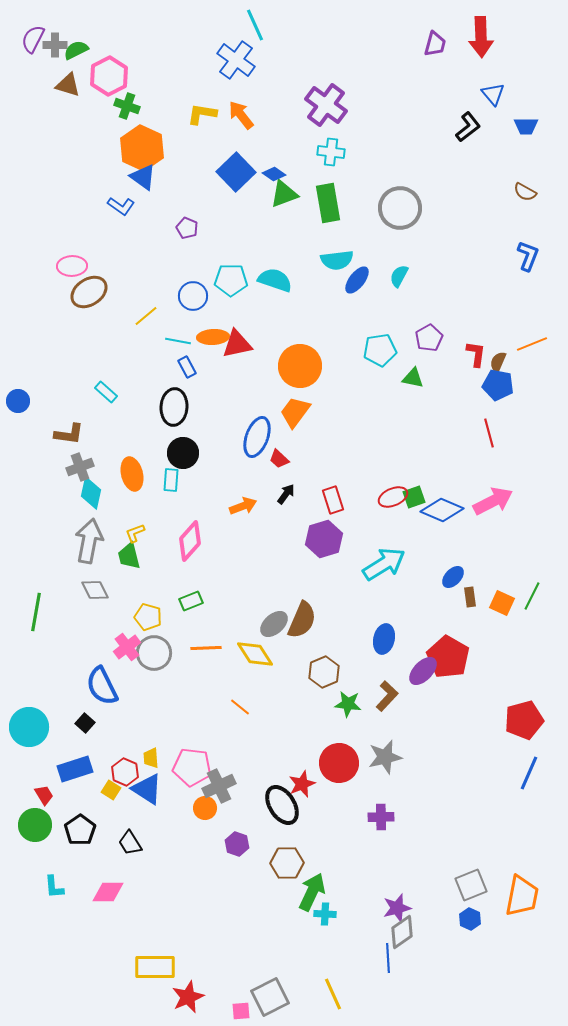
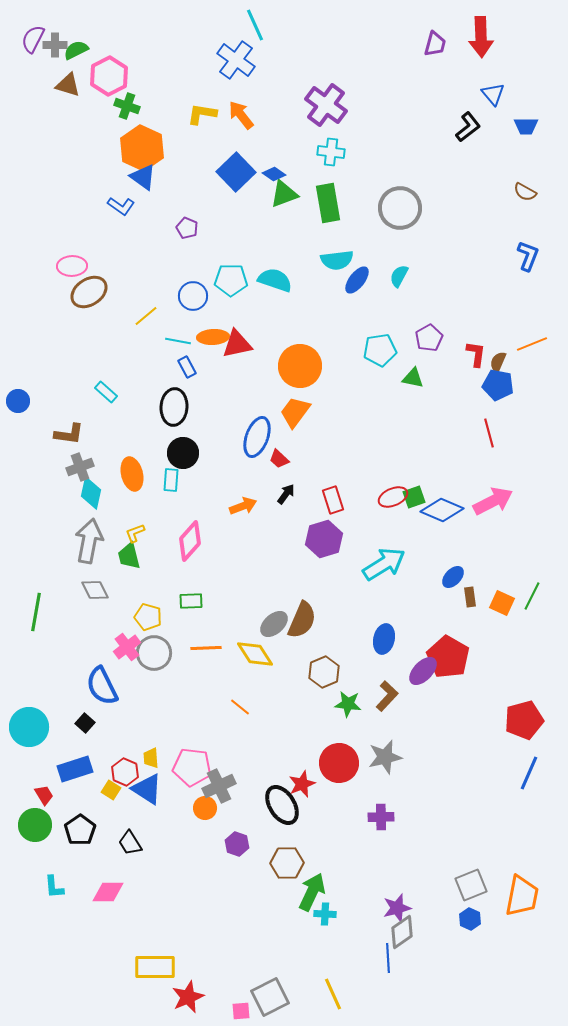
green rectangle at (191, 601): rotated 20 degrees clockwise
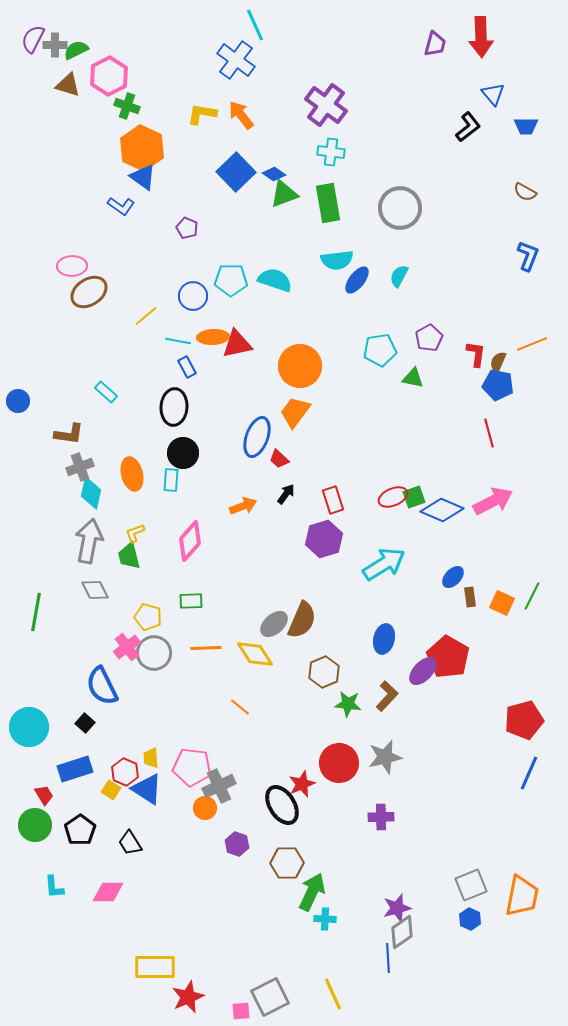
cyan cross at (325, 914): moved 5 px down
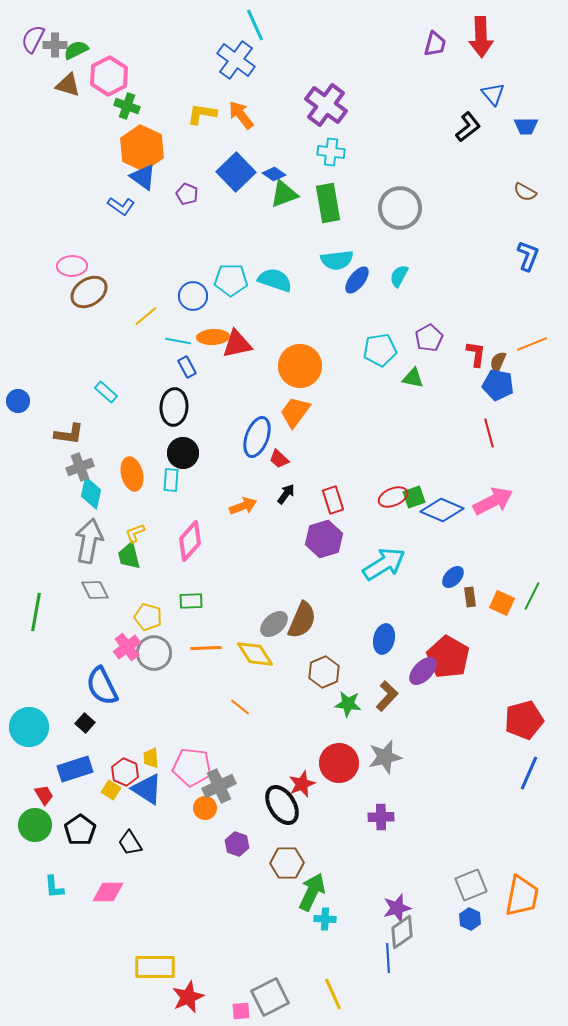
purple pentagon at (187, 228): moved 34 px up
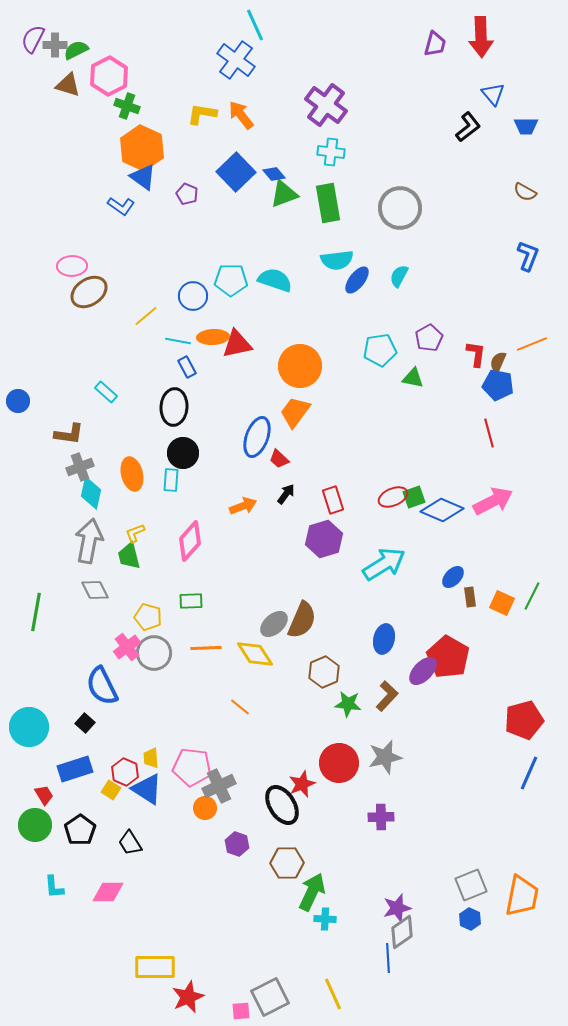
blue diamond at (274, 174): rotated 15 degrees clockwise
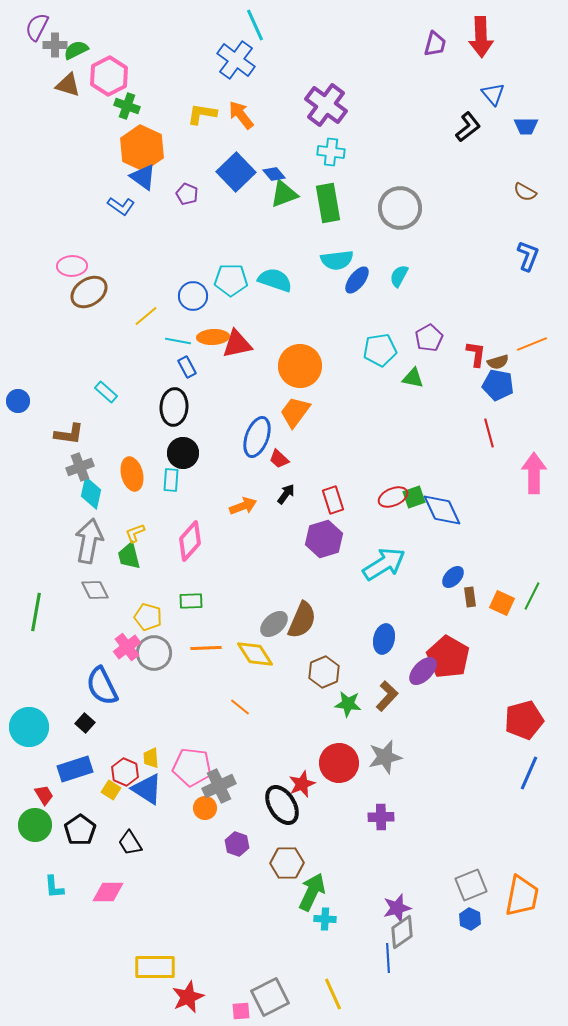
purple semicircle at (33, 39): moved 4 px right, 12 px up
brown semicircle at (498, 362): rotated 130 degrees counterclockwise
pink arrow at (493, 501): moved 41 px right, 28 px up; rotated 63 degrees counterclockwise
blue diamond at (442, 510): rotated 42 degrees clockwise
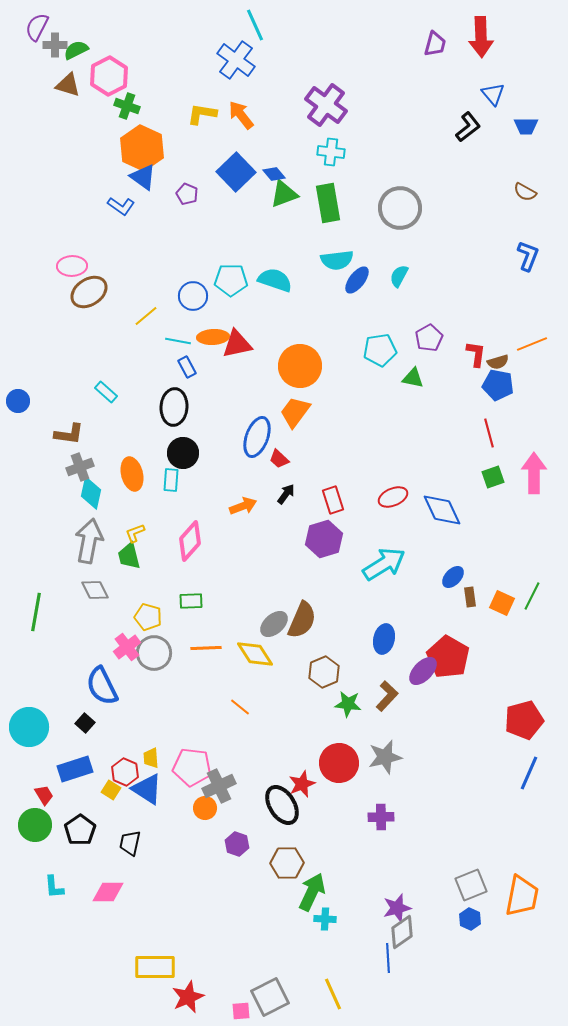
green square at (414, 497): moved 79 px right, 20 px up
black trapezoid at (130, 843): rotated 44 degrees clockwise
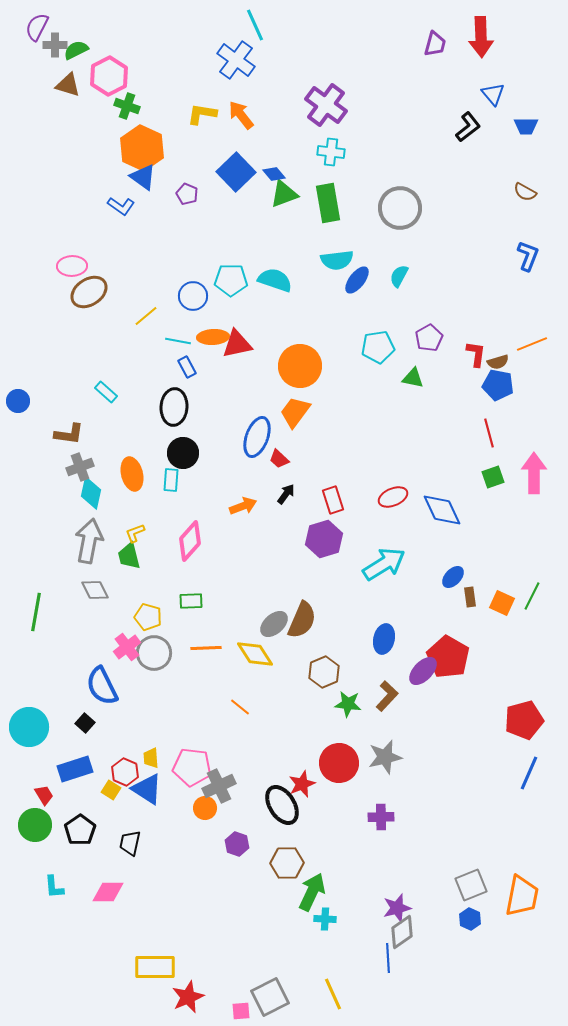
cyan pentagon at (380, 350): moved 2 px left, 3 px up
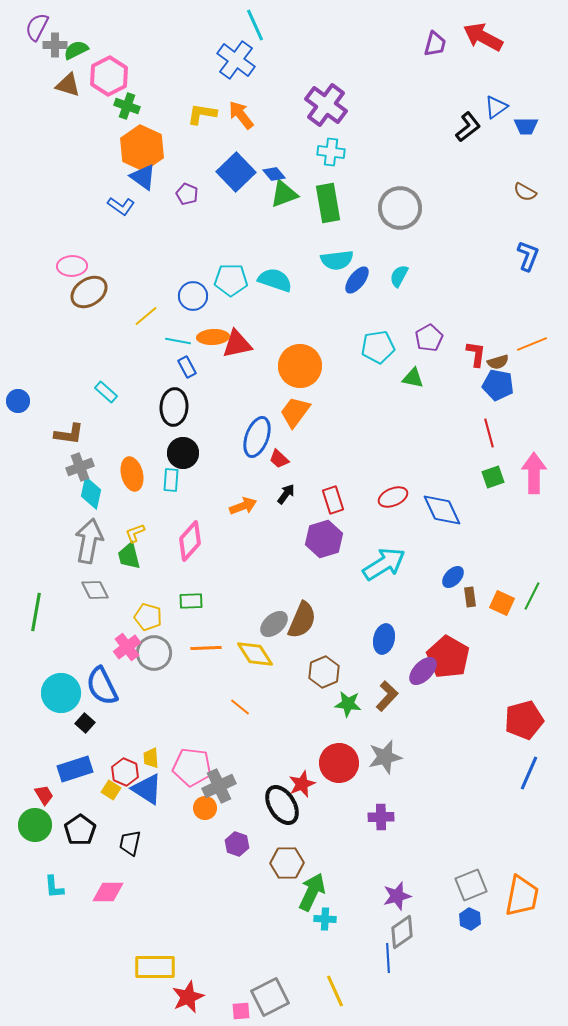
red arrow at (481, 37): moved 2 px right; rotated 120 degrees clockwise
blue triangle at (493, 94): moved 3 px right, 13 px down; rotated 35 degrees clockwise
cyan circle at (29, 727): moved 32 px right, 34 px up
purple star at (397, 908): moved 12 px up
yellow line at (333, 994): moved 2 px right, 3 px up
